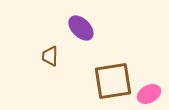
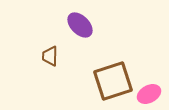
purple ellipse: moved 1 px left, 3 px up
brown square: rotated 9 degrees counterclockwise
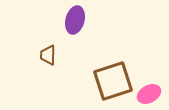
purple ellipse: moved 5 px left, 5 px up; rotated 60 degrees clockwise
brown trapezoid: moved 2 px left, 1 px up
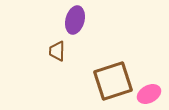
brown trapezoid: moved 9 px right, 4 px up
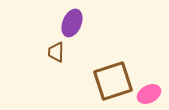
purple ellipse: moved 3 px left, 3 px down; rotated 8 degrees clockwise
brown trapezoid: moved 1 px left, 1 px down
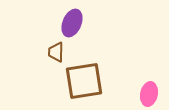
brown square: moved 29 px left; rotated 9 degrees clockwise
pink ellipse: rotated 50 degrees counterclockwise
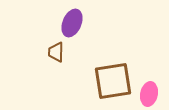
brown square: moved 29 px right
